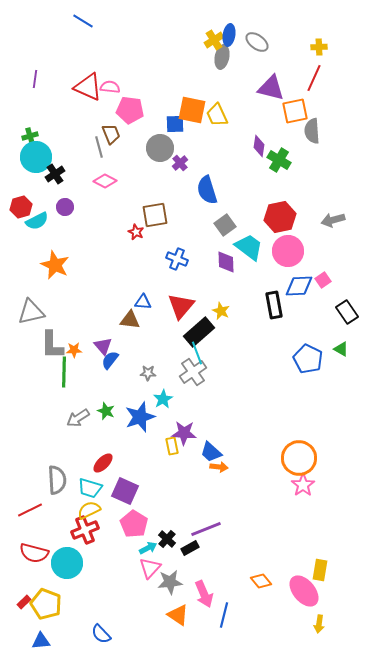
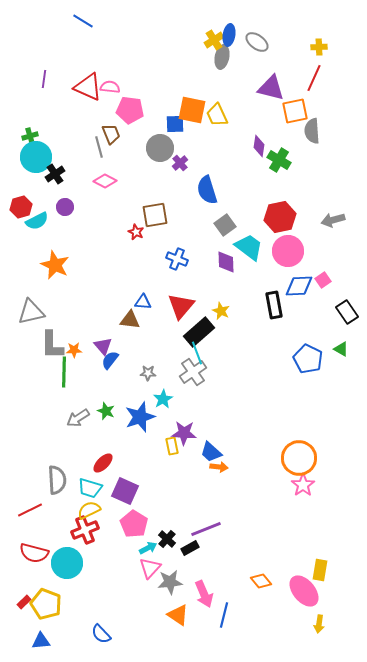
purple line at (35, 79): moved 9 px right
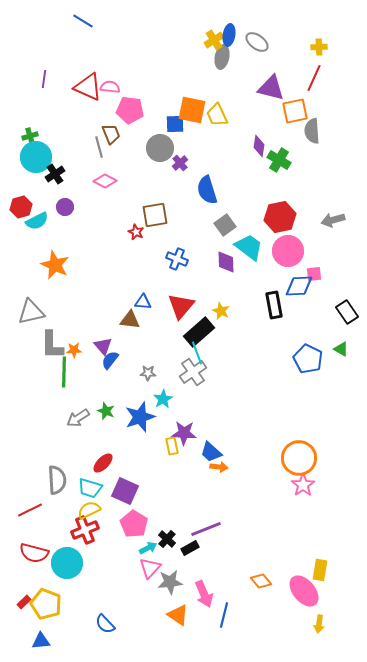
pink square at (323, 280): moved 9 px left, 6 px up; rotated 28 degrees clockwise
blue semicircle at (101, 634): moved 4 px right, 10 px up
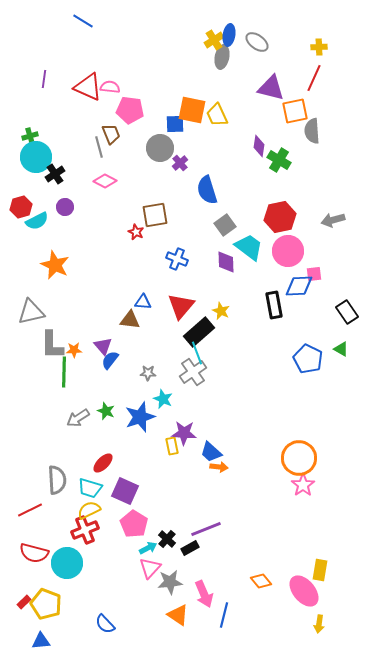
cyan star at (163, 399): rotated 18 degrees counterclockwise
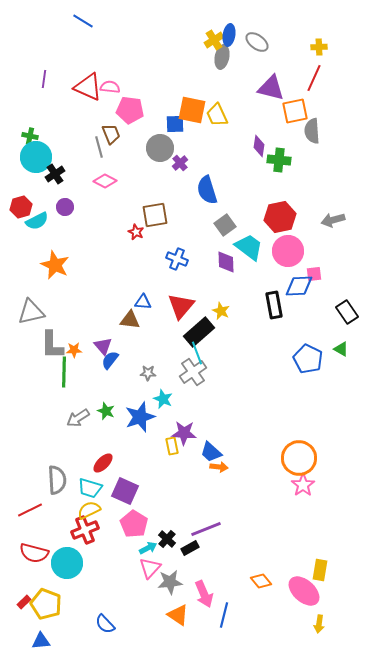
green cross at (30, 136): rotated 28 degrees clockwise
green cross at (279, 160): rotated 25 degrees counterclockwise
pink ellipse at (304, 591): rotated 8 degrees counterclockwise
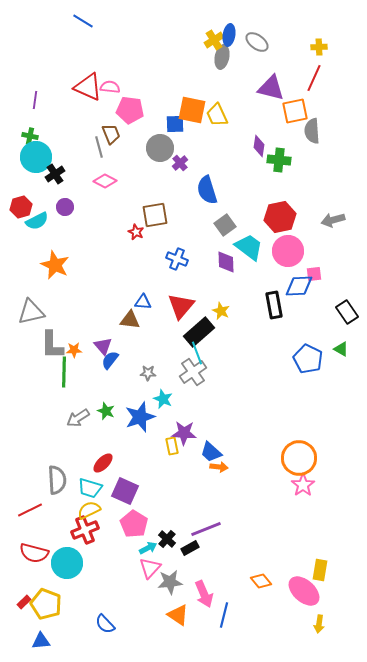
purple line at (44, 79): moved 9 px left, 21 px down
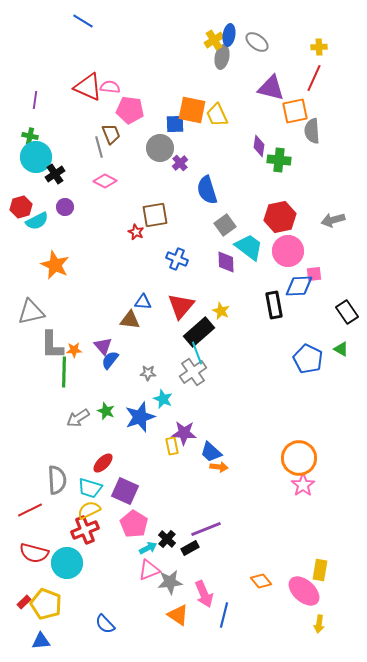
pink triangle at (150, 568): moved 1 px left, 2 px down; rotated 25 degrees clockwise
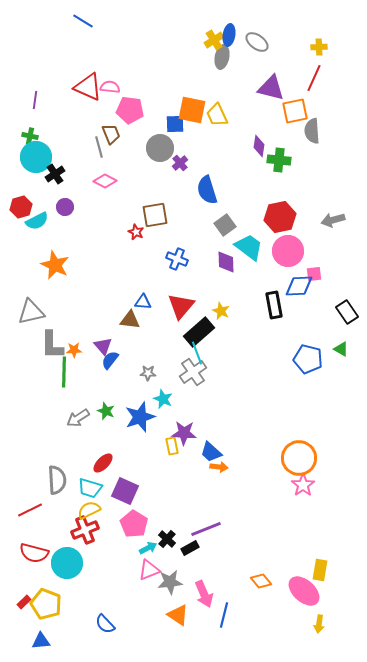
blue pentagon at (308, 359): rotated 12 degrees counterclockwise
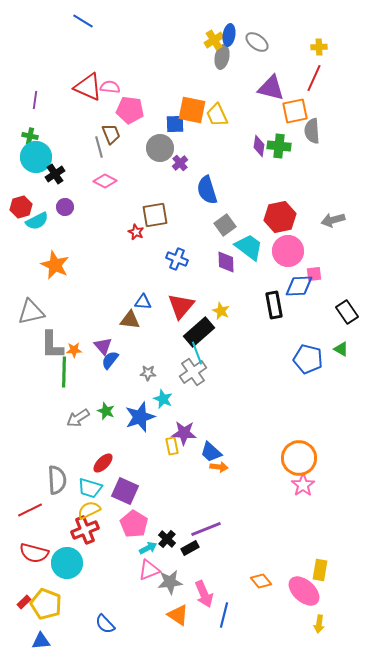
green cross at (279, 160): moved 14 px up
